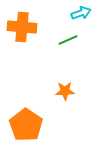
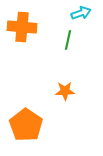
green line: rotated 54 degrees counterclockwise
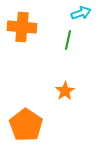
orange star: rotated 30 degrees counterclockwise
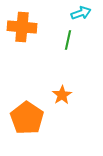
orange star: moved 3 px left, 4 px down
orange pentagon: moved 1 px right, 7 px up
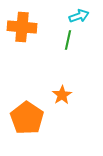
cyan arrow: moved 2 px left, 3 px down
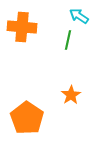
cyan arrow: rotated 126 degrees counterclockwise
orange star: moved 9 px right
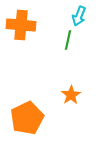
cyan arrow: rotated 102 degrees counterclockwise
orange cross: moved 1 px left, 2 px up
orange pentagon: rotated 12 degrees clockwise
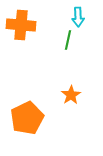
cyan arrow: moved 1 px left, 1 px down; rotated 24 degrees counterclockwise
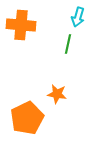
cyan arrow: rotated 18 degrees clockwise
green line: moved 4 px down
orange star: moved 14 px left, 1 px up; rotated 30 degrees counterclockwise
